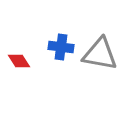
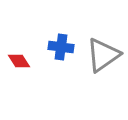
gray triangle: moved 3 px right, 1 px down; rotated 45 degrees counterclockwise
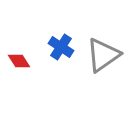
blue cross: rotated 25 degrees clockwise
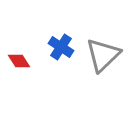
gray triangle: rotated 9 degrees counterclockwise
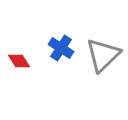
blue cross: moved 1 px down
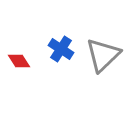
blue cross: moved 1 px down
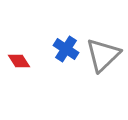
blue cross: moved 5 px right
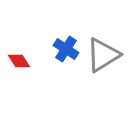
gray triangle: rotated 12 degrees clockwise
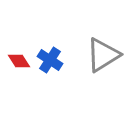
blue cross: moved 16 px left, 11 px down
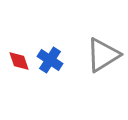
red diamond: rotated 15 degrees clockwise
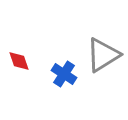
blue cross: moved 14 px right, 14 px down
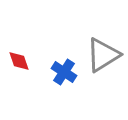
blue cross: moved 2 px up
